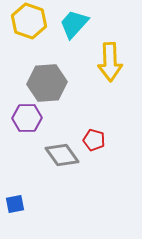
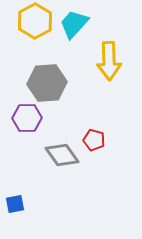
yellow hexagon: moved 6 px right; rotated 12 degrees clockwise
yellow arrow: moved 1 px left, 1 px up
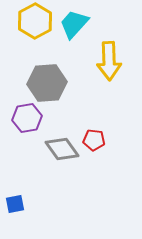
purple hexagon: rotated 8 degrees counterclockwise
red pentagon: rotated 10 degrees counterclockwise
gray diamond: moved 6 px up
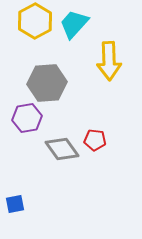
red pentagon: moved 1 px right
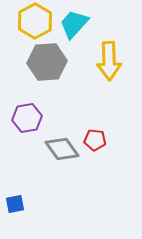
gray hexagon: moved 21 px up
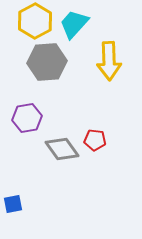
blue square: moved 2 px left
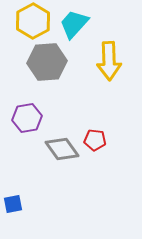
yellow hexagon: moved 2 px left
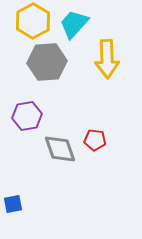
yellow arrow: moved 2 px left, 2 px up
purple hexagon: moved 2 px up
gray diamond: moved 2 px left; rotated 16 degrees clockwise
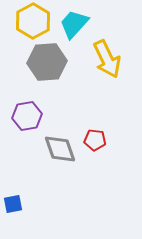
yellow arrow: rotated 24 degrees counterclockwise
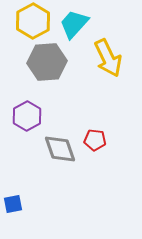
yellow arrow: moved 1 px right, 1 px up
purple hexagon: rotated 20 degrees counterclockwise
